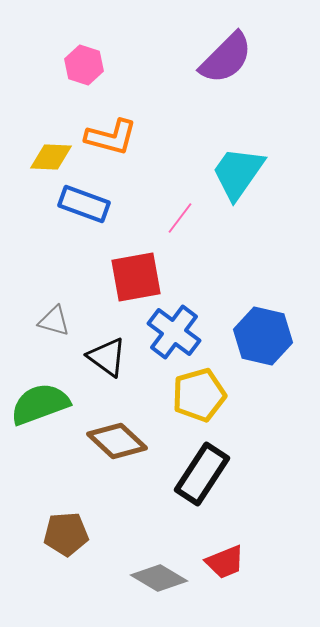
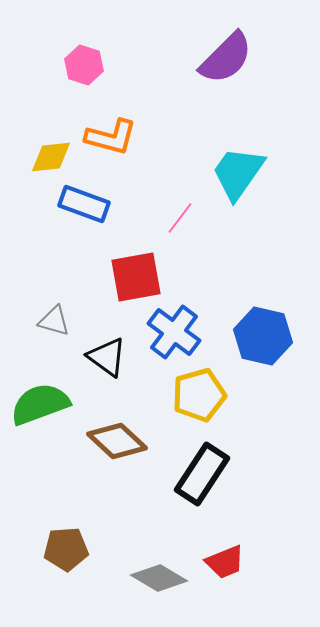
yellow diamond: rotated 9 degrees counterclockwise
brown pentagon: moved 15 px down
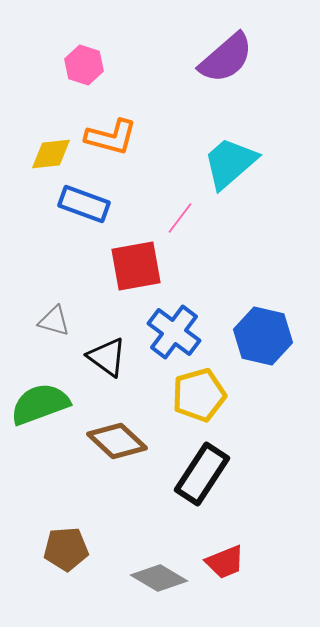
purple semicircle: rotated 4 degrees clockwise
yellow diamond: moved 3 px up
cyan trapezoid: moved 8 px left, 10 px up; rotated 14 degrees clockwise
red square: moved 11 px up
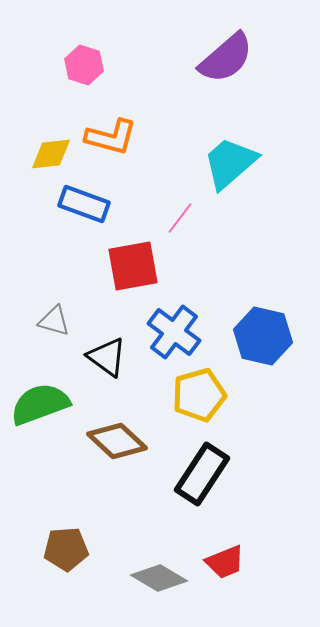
red square: moved 3 px left
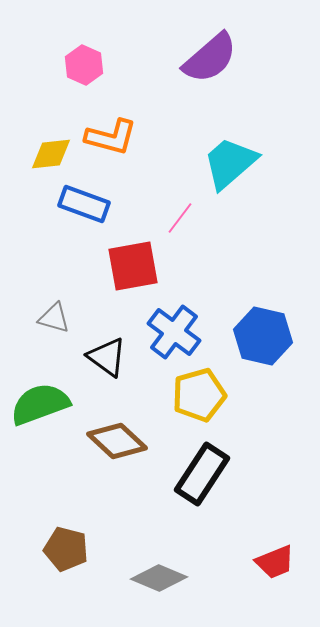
purple semicircle: moved 16 px left
pink hexagon: rotated 6 degrees clockwise
gray triangle: moved 3 px up
brown pentagon: rotated 18 degrees clockwise
red trapezoid: moved 50 px right
gray diamond: rotated 8 degrees counterclockwise
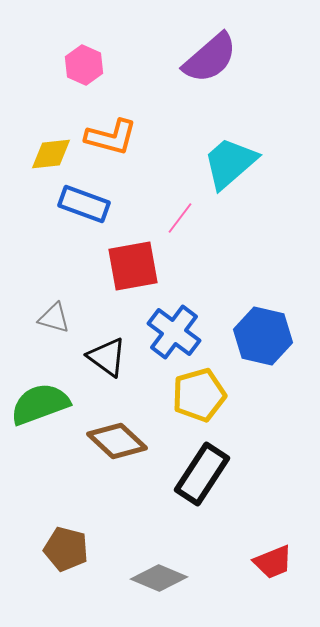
red trapezoid: moved 2 px left
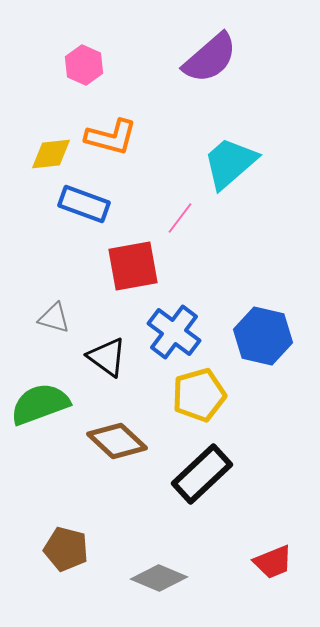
black rectangle: rotated 14 degrees clockwise
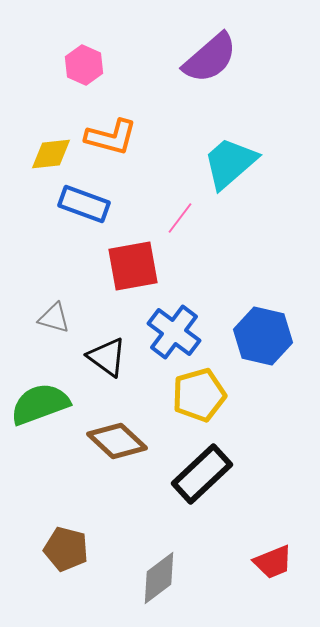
gray diamond: rotated 60 degrees counterclockwise
